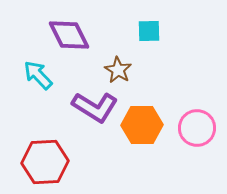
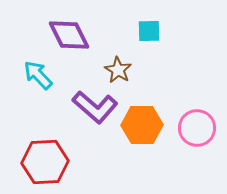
purple L-shape: rotated 9 degrees clockwise
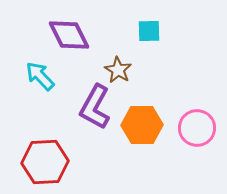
cyan arrow: moved 2 px right, 1 px down
purple L-shape: rotated 78 degrees clockwise
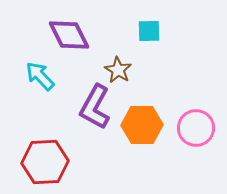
pink circle: moved 1 px left
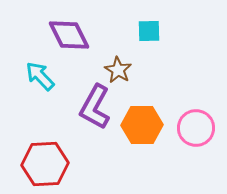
red hexagon: moved 2 px down
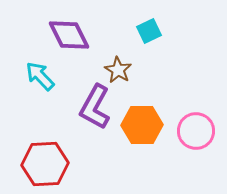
cyan square: rotated 25 degrees counterclockwise
pink circle: moved 3 px down
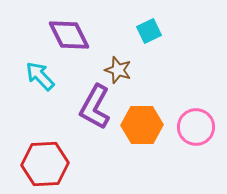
brown star: rotated 12 degrees counterclockwise
pink circle: moved 4 px up
